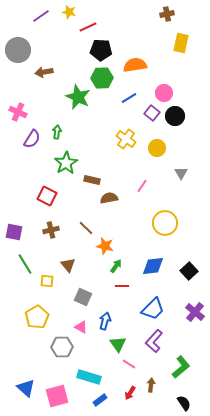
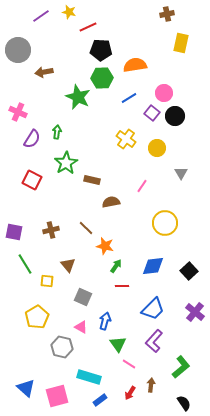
red square at (47, 196): moved 15 px left, 16 px up
brown semicircle at (109, 198): moved 2 px right, 4 px down
gray hexagon at (62, 347): rotated 15 degrees clockwise
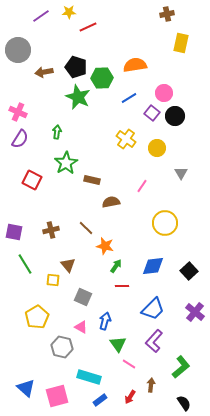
yellow star at (69, 12): rotated 16 degrees counterclockwise
black pentagon at (101, 50): moved 25 px left, 17 px down; rotated 15 degrees clockwise
purple semicircle at (32, 139): moved 12 px left
yellow square at (47, 281): moved 6 px right, 1 px up
red arrow at (130, 393): moved 4 px down
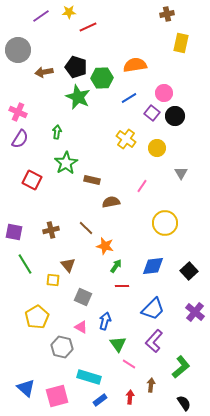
red arrow at (130, 397): rotated 152 degrees clockwise
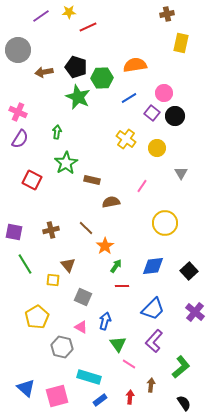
orange star at (105, 246): rotated 24 degrees clockwise
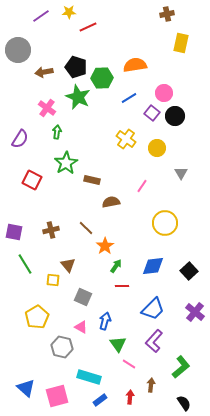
pink cross at (18, 112): moved 29 px right, 4 px up; rotated 12 degrees clockwise
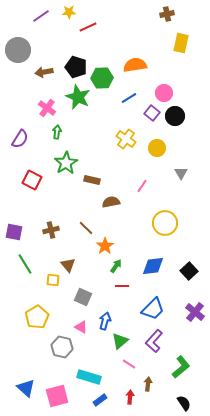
green triangle at (118, 344): moved 2 px right, 3 px up; rotated 24 degrees clockwise
brown arrow at (151, 385): moved 3 px left, 1 px up
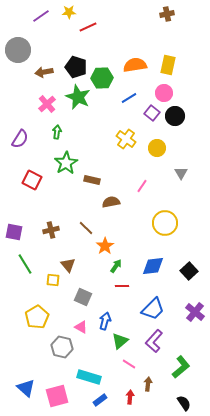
yellow rectangle at (181, 43): moved 13 px left, 22 px down
pink cross at (47, 108): moved 4 px up; rotated 12 degrees clockwise
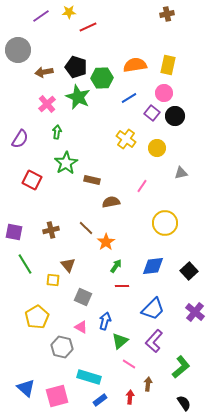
gray triangle at (181, 173): rotated 48 degrees clockwise
orange star at (105, 246): moved 1 px right, 4 px up
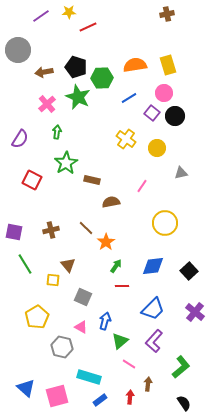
yellow rectangle at (168, 65): rotated 30 degrees counterclockwise
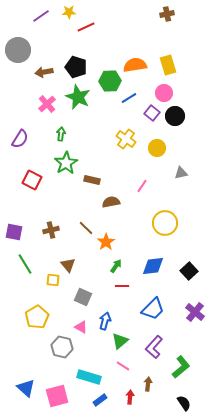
red line at (88, 27): moved 2 px left
green hexagon at (102, 78): moved 8 px right, 3 px down
green arrow at (57, 132): moved 4 px right, 2 px down
purple L-shape at (154, 341): moved 6 px down
pink line at (129, 364): moved 6 px left, 2 px down
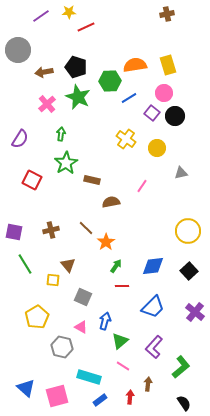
yellow circle at (165, 223): moved 23 px right, 8 px down
blue trapezoid at (153, 309): moved 2 px up
